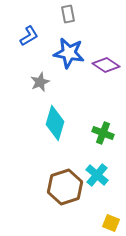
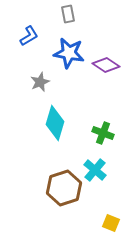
cyan cross: moved 2 px left, 5 px up
brown hexagon: moved 1 px left, 1 px down
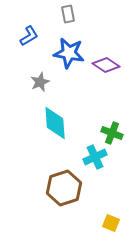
cyan diamond: rotated 20 degrees counterclockwise
green cross: moved 9 px right
cyan cross: moved 13 px up; rotated 25 degrees clockwise
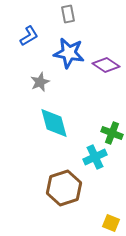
cyan diamond: moved 1 px left; rotated 12 degrees counterclockwise
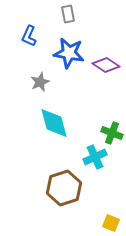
blue L-shape: rotated 145 degrees clockwise
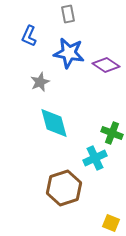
cyan cross: moved 1 px down
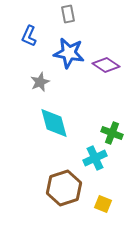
yellow square: moved 8 px left, 19 px up
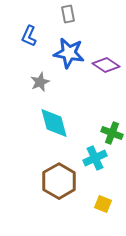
brown hexagon: moved 5 px left, 7 px up; rotated 12 degrees counterclockwise
